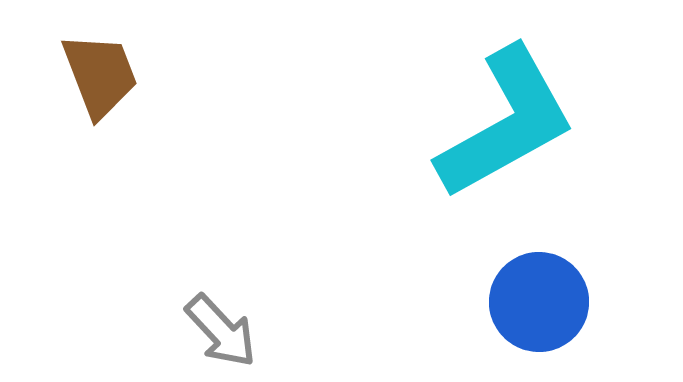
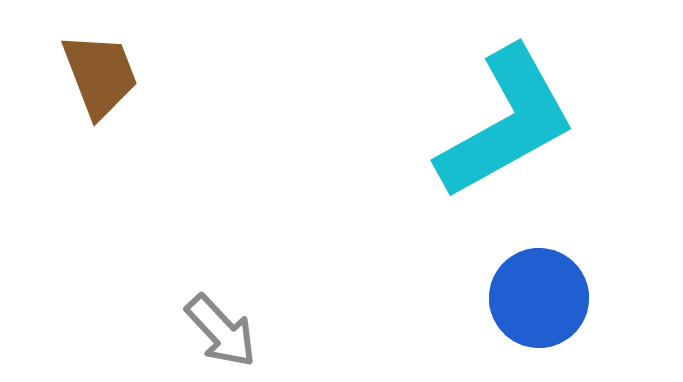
blue circle: moved 4 px up
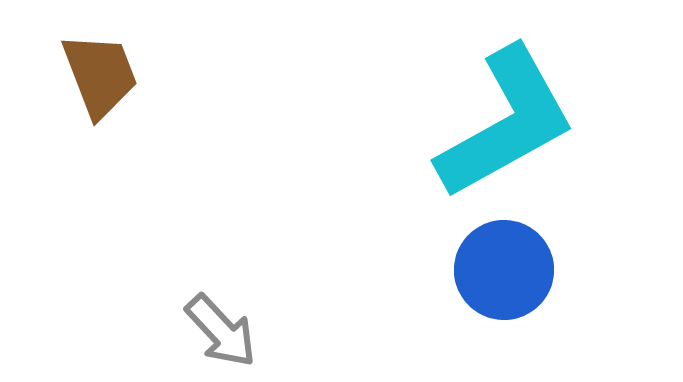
blue circle: moved 35 px left, 28 px up
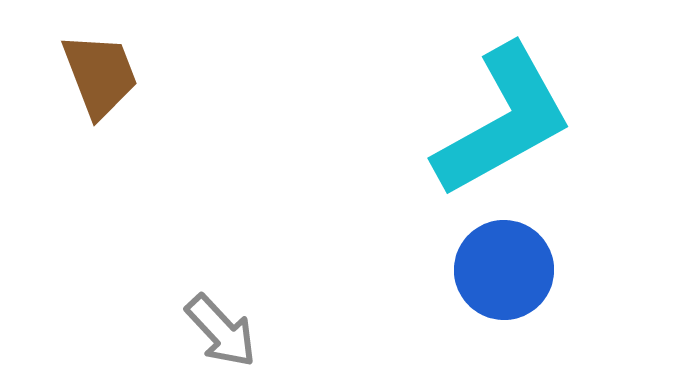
cyan L-shape: moved 3 px left, 2 px up
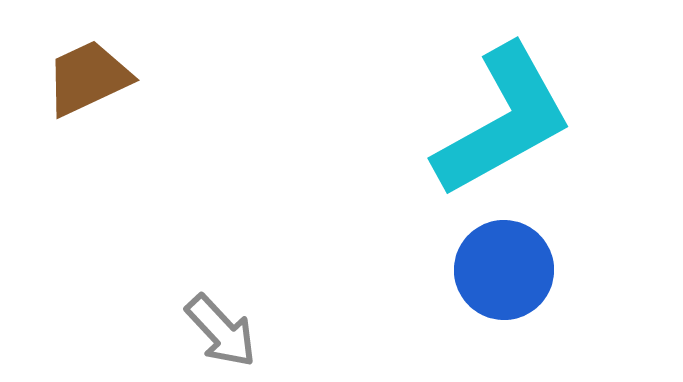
brown trapezoid: moved 12 px left, 3 px down; rotated 94 degrees counterclockwise
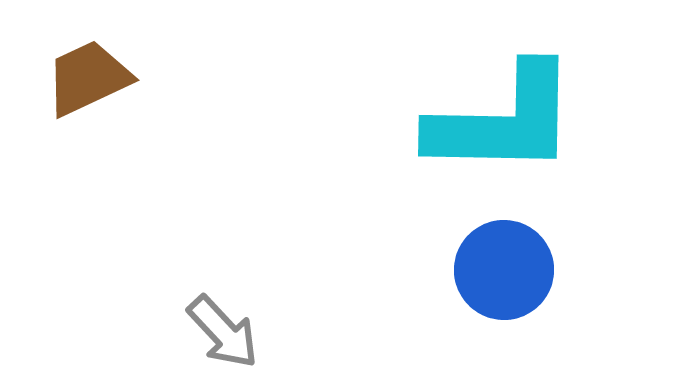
cyan L-shape: rotated 30 degrees clockwise
gray arrow: moved 2 px right, 1 px down
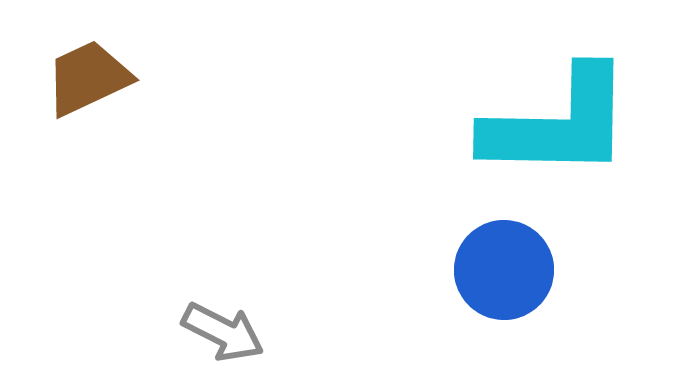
cyan L-shape: moved 55 px right, 3 px down
gray arrow: rotated 20 degrees counterclockwise
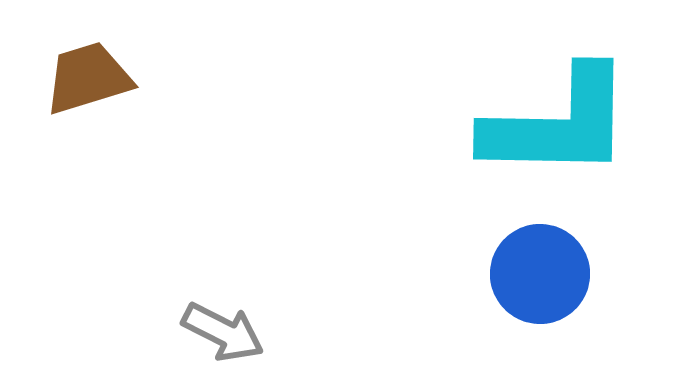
brown trapezoid: rotated 8 degrees clockwise
blue circle: moved 36 px right, 4 px down
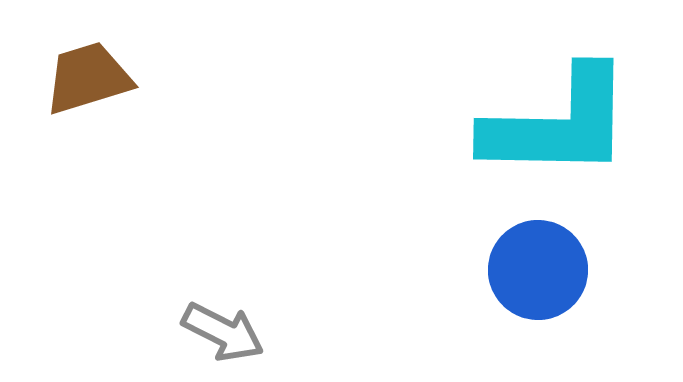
blue circle: moved 2 px left, 4 px up
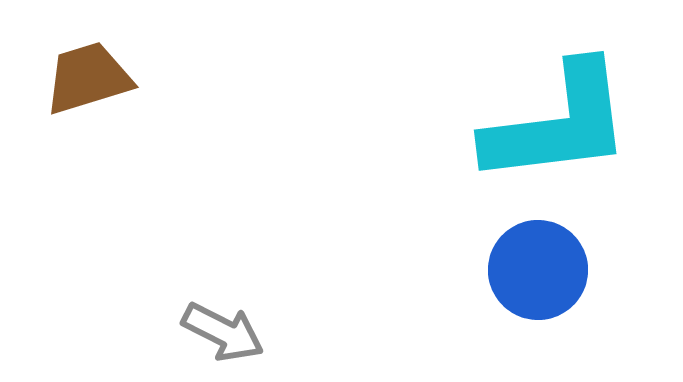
cyan L-shape: rotated 8 degrees counterclockwise
